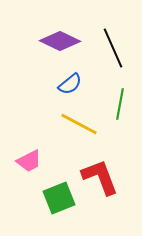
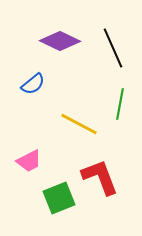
blue semicircle: moved 37 px left
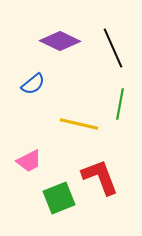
yellow line: rotated 15 degrees counterclockwise
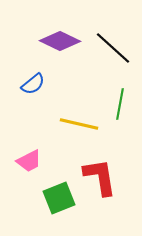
black line: rotated 24 degrees counterclockwise
red L-shape: rotated 12 degrees clockwise
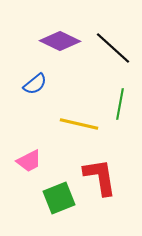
blue semicircle: moved 2 px right
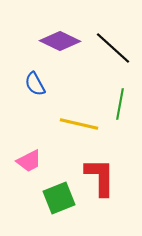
blue semicircle: rotated 100 degrees clockwise
red L-shape: rotated 9 degrees clockwise
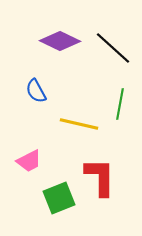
blue semicircle: moved 1 px right, 7 px down
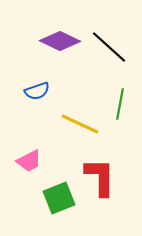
black line: moved 4 px left, 1 px up
blue semicircle: moved 1 px right; rotated 80 degrees counterclockwise
yellow line: moved 1 px right; rotated 12 degrees clockwise
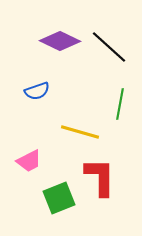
yellow line: moved 8 px down; rotated 9 degrees counterclockwise
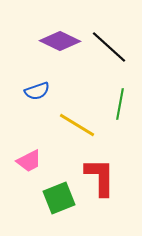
yellow line: moved 3 px left, 7 px up; rotated 15 degrees clockwise
